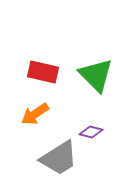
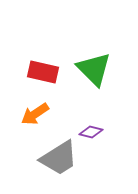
green triangle: moved 2 px left, 6 px up
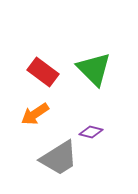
red rectangle: rotated 24 degrees clockwise
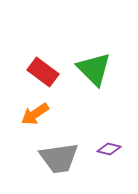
purple diamond: moved 18 px right, 17 px down
gray trapezoid: rotated 24 degrees clockwise
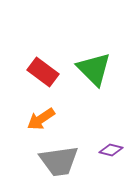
orange arrow: moved 6 px right, 5 px down
purple diamond: moved 2 px right, 1 px down
gray trapezoid: moved 3 px down
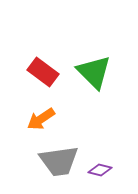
green triangle: moved 3 px down
purple diamond: moved 11 px left, 20 px down
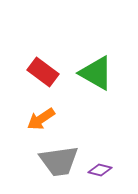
green triangle: moved 2 px right, 1 px down; rotated 15 degrees counterclockwise
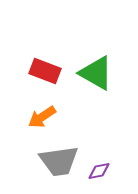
red rectangle: moved 2 px right, 1 px up; rotated 16 degrees counterclockwise
orange arrow: moved 1 px right, 2 px up
purple diamond: moved 1 px left, 1 px down; rotated 25 degrees counterclockwise
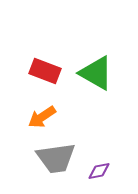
gray trapezoid: moved 3 px left, 3 px up
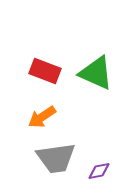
green triangle: rotated 6 degrees counterclockwise
